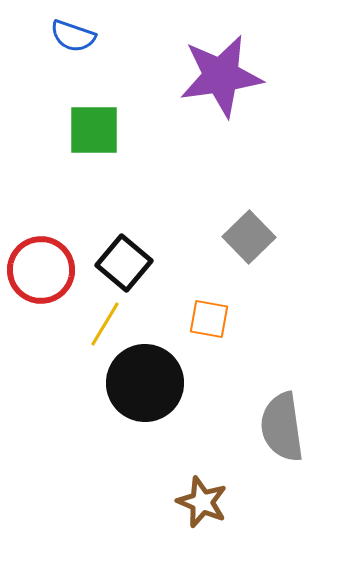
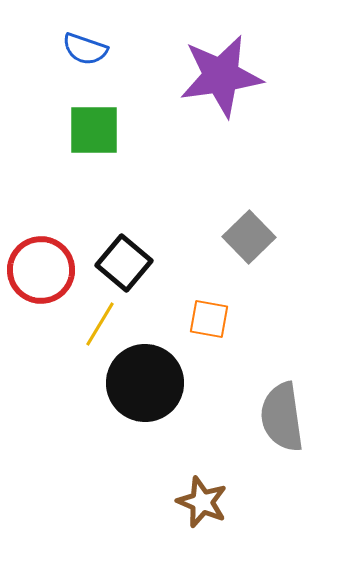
blue semicircle: moved 12 px right, 13 px down
yellow line: moved 5 px left
gray semicircle: moved 10 px up
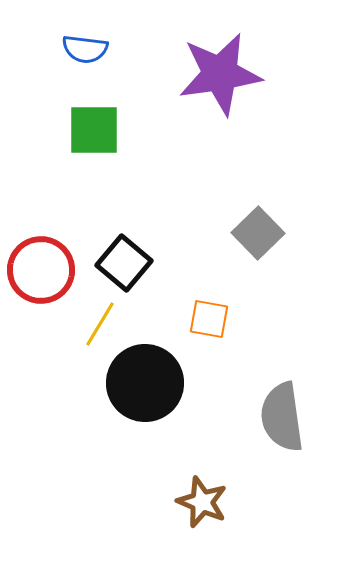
blue semicircle: rotated 12 degrees counterclockwise
purple star: moved 1 px left, 2 px up
gray square: moved 9 px right, 4 px up
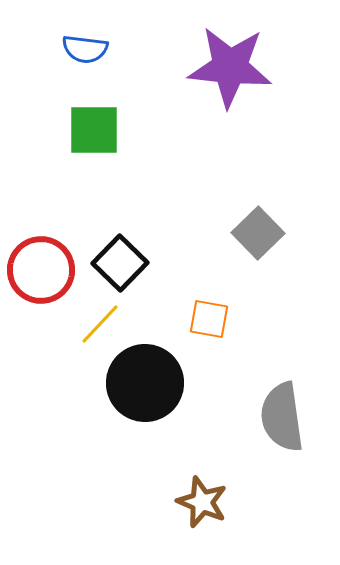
purple star: moved 10 px right, 7 px up; rotated 14 degrees clockwise
black square: moved 4 px left; rotated 4 degrees clockwise
yellow line: rotated 12 degrees clockwise
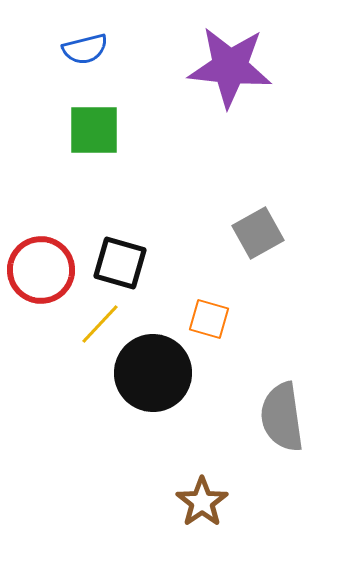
blue semicircle: rotated 21 degrees counterclockwise
gray square: rotated 15 degrees clockwise
black square: rotated 28 degrees counterclockwise
orange square: rotated 6 degrees clockwise
black circle: moved 8 px right, 10 px up
brown star: rotated 15 degrees clockwise
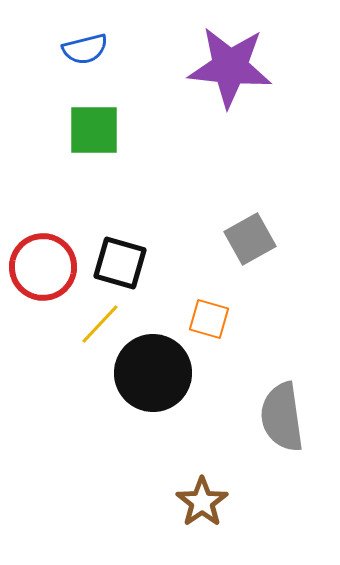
gray square: moved 8 px left, 6 px down
red circle: moved 2 px right, 3 px up
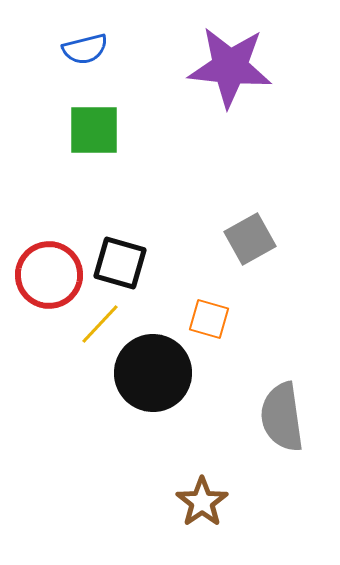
red circle: moved 6 px right, 8 px down
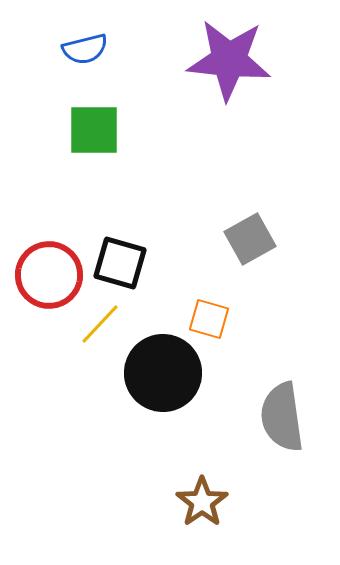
purple star: moved 1 px left, 7 px up
black circle: moved 10 px right
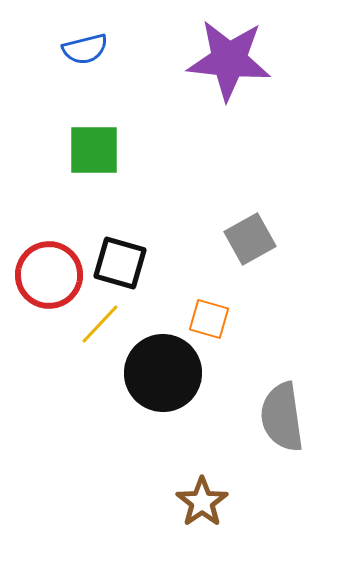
green square: moved 20 px down
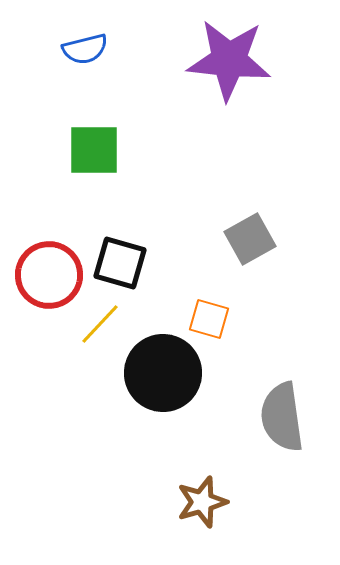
brown star: rotated 18 degrees clockwise
